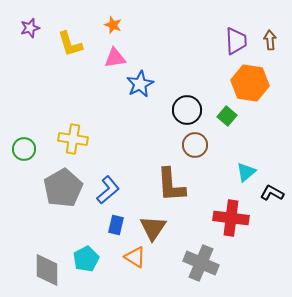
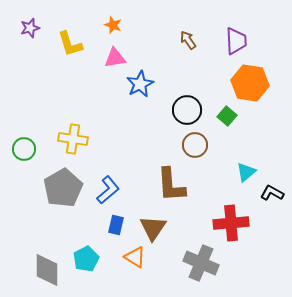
brown arrow: moved 82 px left; rotated 30 degrees counterclockwise
red cross: moved 5 px down; rotated 12 degrees counterclockwise
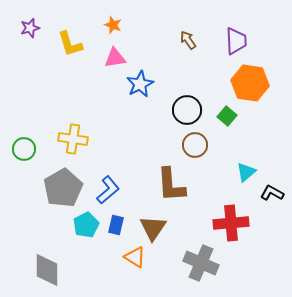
cyan pentagon: moved 34 px up
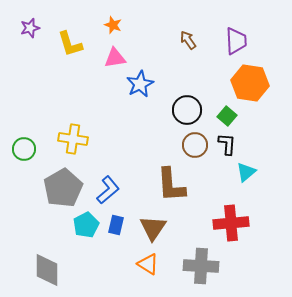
black L-shape: moved 45 px left, 49 px up; rotated 65 degrees clockwise
orange triangle: moved 13 px right, 7 px down
gray cross: moved 3 px down; rotated 20 degrees counterclockwise
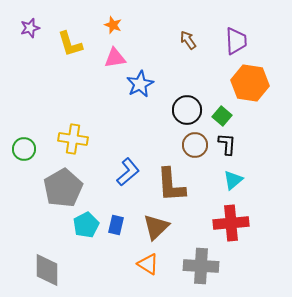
green square: moved 5 px left
cyan triangle: moved 13 px left, 8 px down
blue L-shape: moved 20 px right, 18 px up
brown triangle: moved 3 px right, 1 px up; rotated 12 degrees clockwise
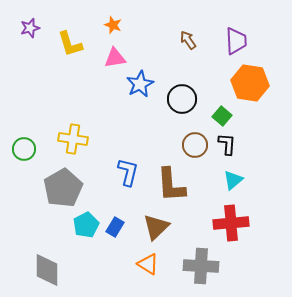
black circle: moved 5 px left, 11 px up
blue L-shape: rotated 36 degrees counterclockwise
blue rectangle: moved 1 px left, 2 px down; rotated 18 degrees clockwise
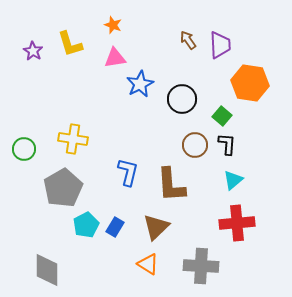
purple star: moved 3 px right, 23 px down; rotated 24 degrees counterclockwise
purple trapezoid: moved 16 px left, 4 px down
red cross: moved 6 px right
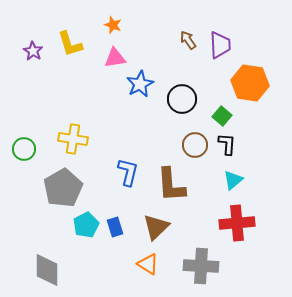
blue rectangle: rotated 48 degrees counterclockwise
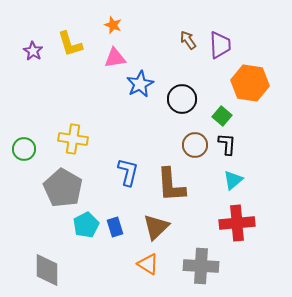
gray pentagon: rotated 12 degrees counterclockwise
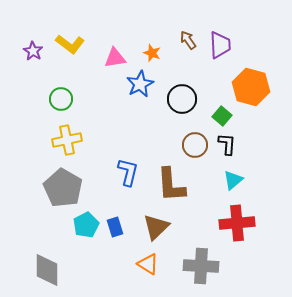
orange star: moved 39 px right, 28 px down
yellow L-shape: rotated 36 degrees counterclockwise
orange hexagon: moved 1 px right, 4 px down; rotated 6 degrees clockwise
yellow cross: moved 6 px left, 1 px down; rotated 20 degrees counterclockwise
green circle: moved 37 px right, 50 px up
